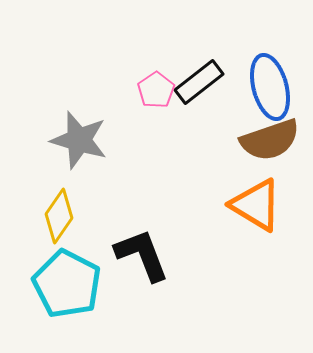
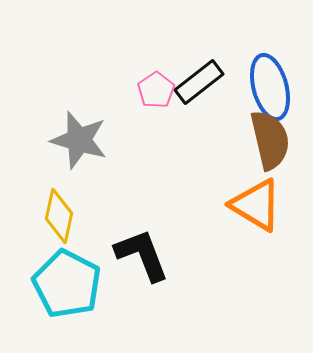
brown semicircle: rotated 84 degrees counterclockwise
yellow diamond: rotated 22 degrees counterclockwise
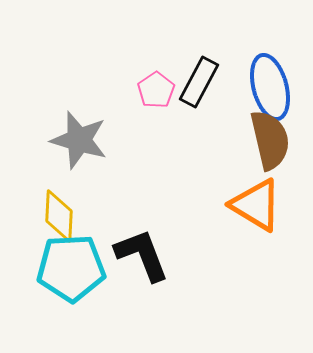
black rectangle: rotated 24 degrees counterclockwise
yellow diamond: rotated 10 degrees counterclockwise
cyan pentagon: moved 4 px right, 16 px up; rotated 30 degrees counterclockwise
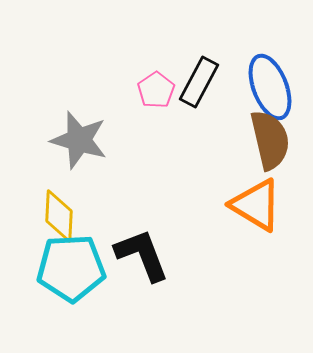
blue ellipse: rotated 6 degrees counterclockwise
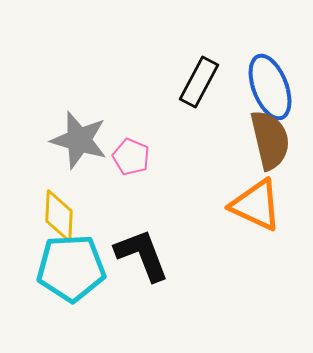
pink pentagon: moved 25 px left, 67 px down; rotated 15 degrees counterclockwise
orange triangle: rotated 6 degrees counterclockwise
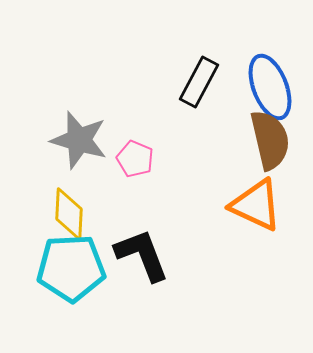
pink pentagon: moved 4 px right, 2 px down
yellow diamond: moved 10 px right, 2 px up
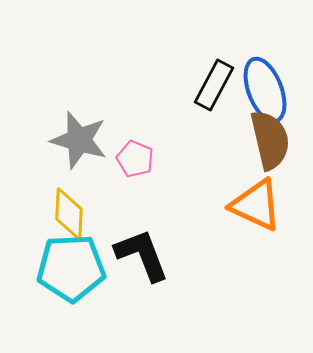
black rectangle: moved 15 px right, 3 px down
blue ellipse: moved 5 px left, 3 px down
